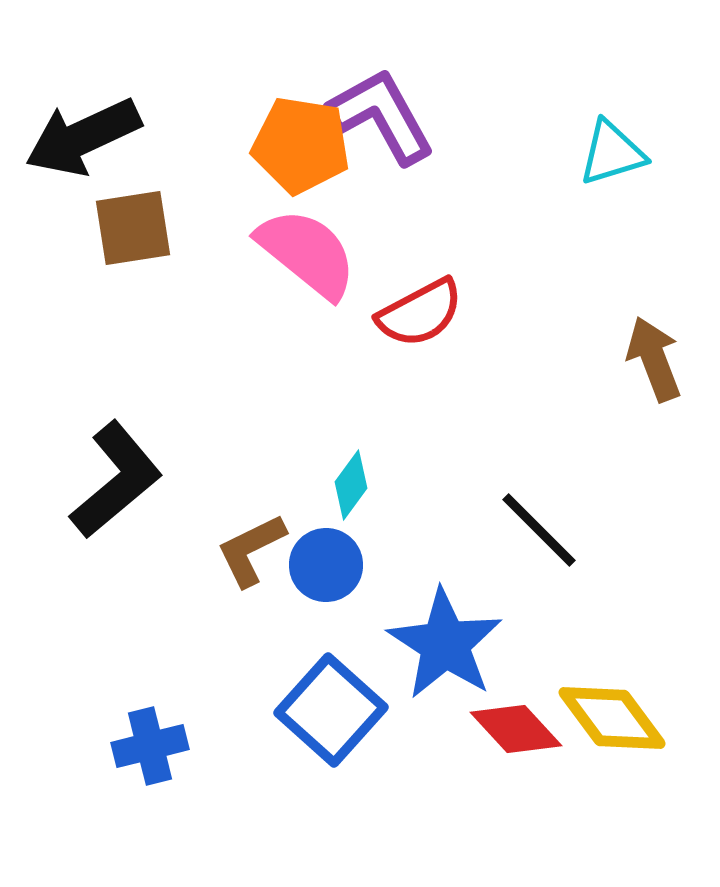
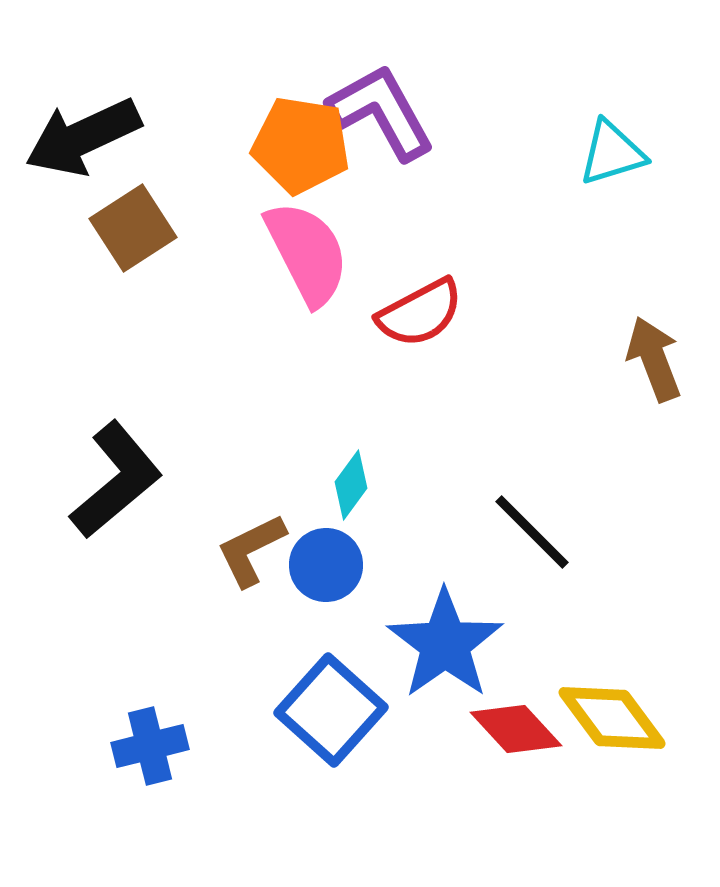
purple L-shape: moved 4 px up
brown square: rotated 24 degrees counterclockwise
pink semicircle: rotated 24 degrees clockwise
black line: moved 7 px left, 2 px down
blue star: rotated 4 degrees clockwise
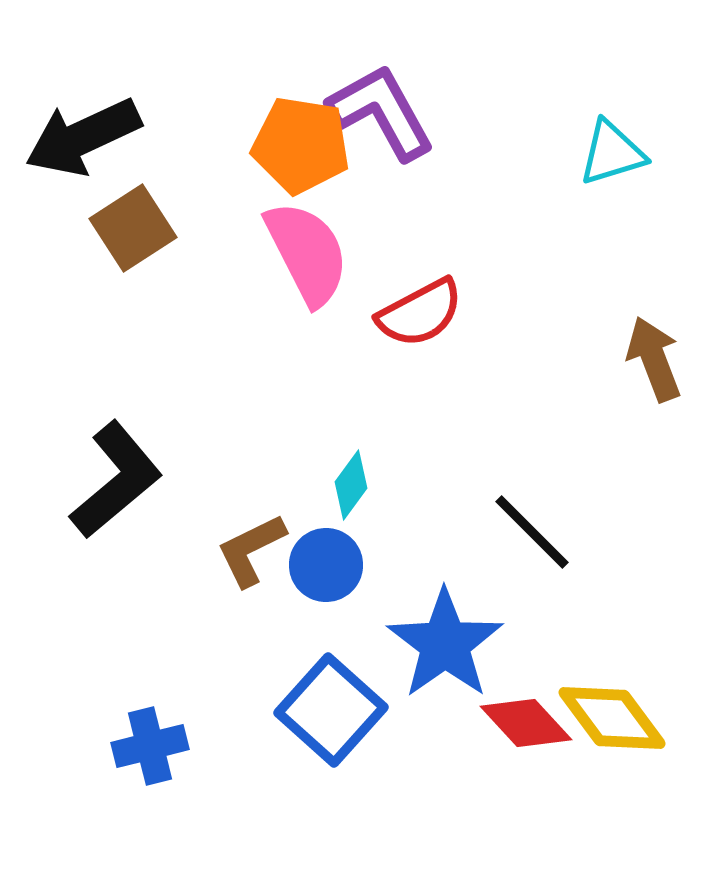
red diamond: moved 10 px right, 6 px up
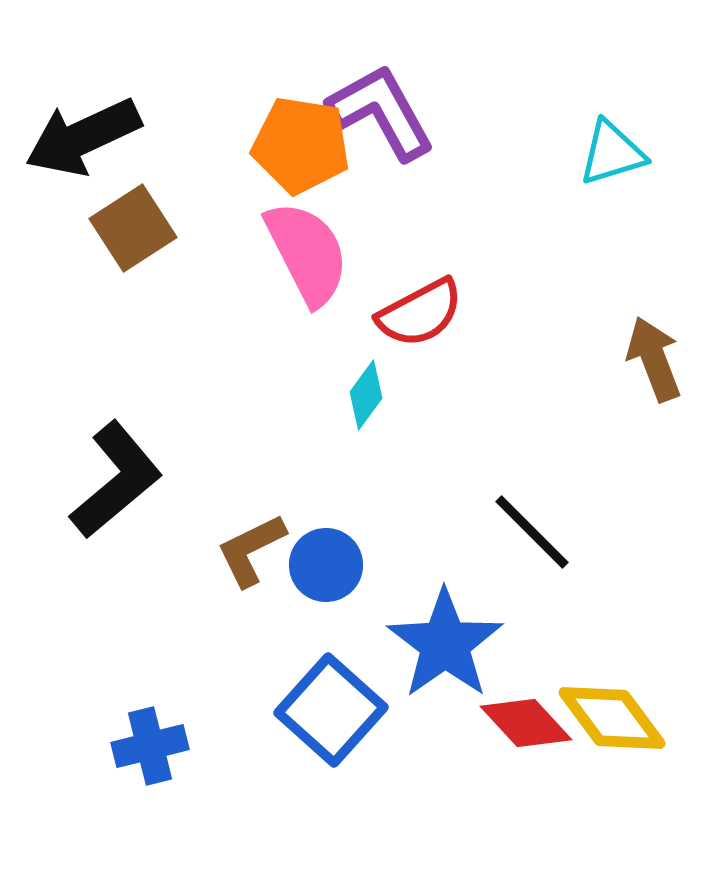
cyan diamond: moved 15 px right, 90 px up
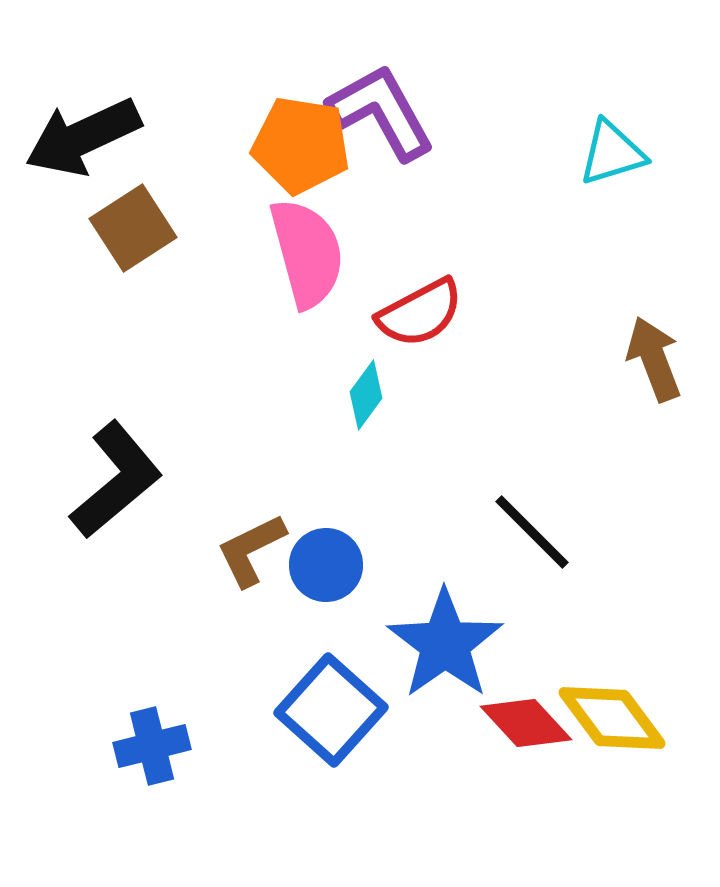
pink semicircle: rotated 12 degrees clockwise
blue cross: moved 2 px right
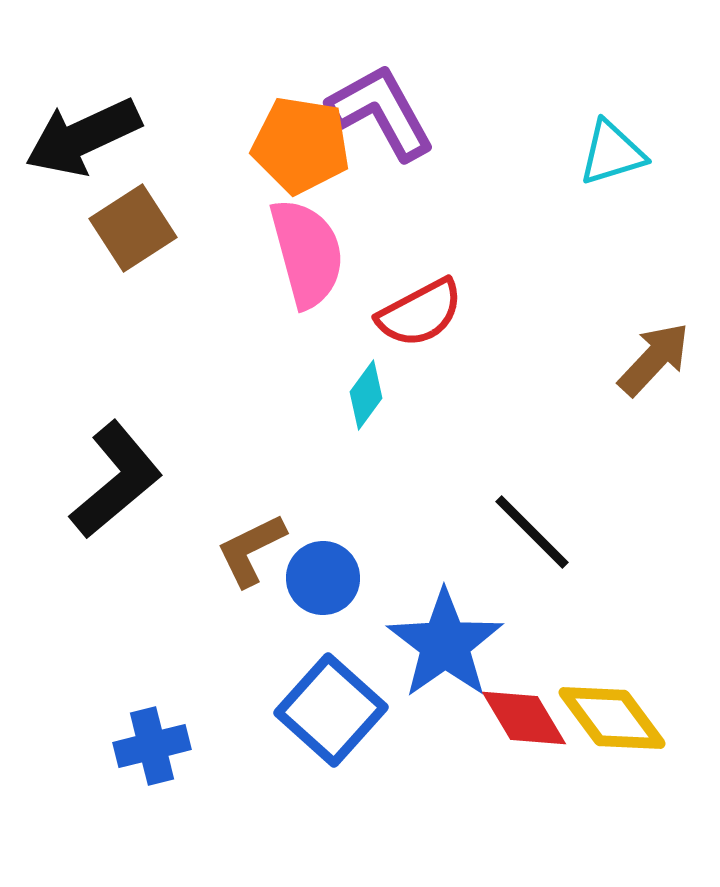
brown arrow: rotated 64 degrees clockwise
blue circle: moved 3 px left, 13 px down
red diamond: moved 2 px left, 5 px up; rotated 12 degrees clockwise
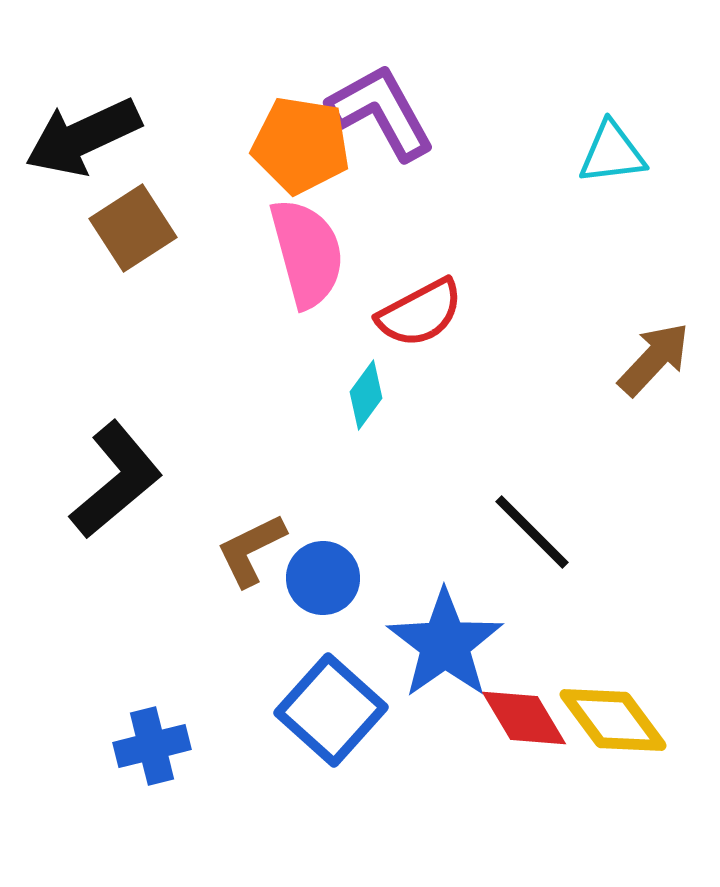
cyan triangle: rotated 10 degrees clockwise
yellow diamond: moved 1 px right, 2 px down
